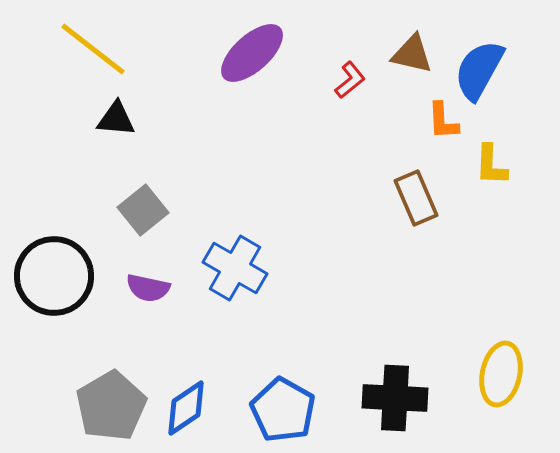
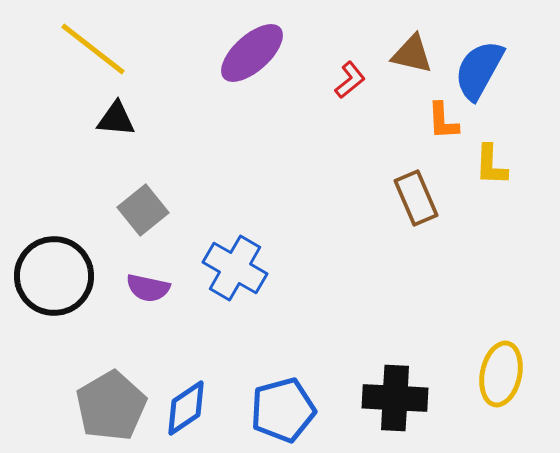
blue pentagon: rotated 28 degrees clockwise
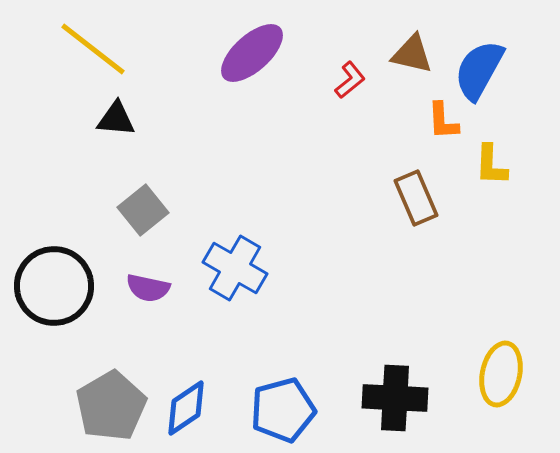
black circle: moved 10 px down
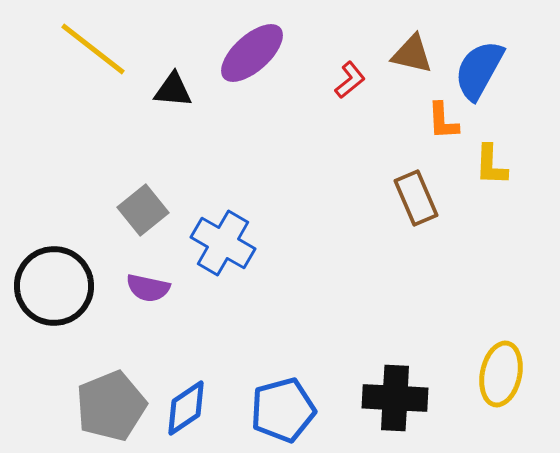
black triangle: moved 57 px right, 29 px up
blue cross: moved 12 px left, 25 px up
gray pentagon: rotated 8 degrees clockwise
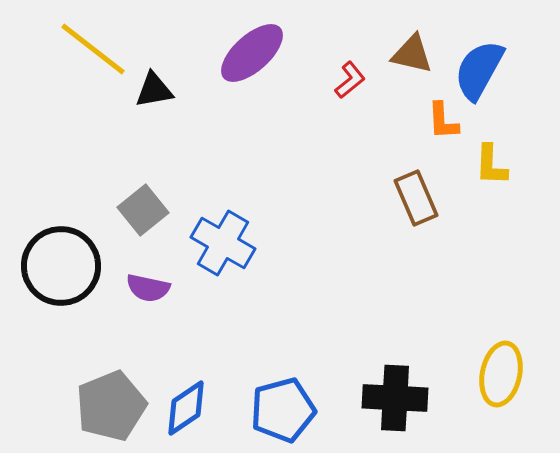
black triangle: moved 19 px left; rotated 15 degrees counterclockwise
black circle: moved 7 px right, 20 px up
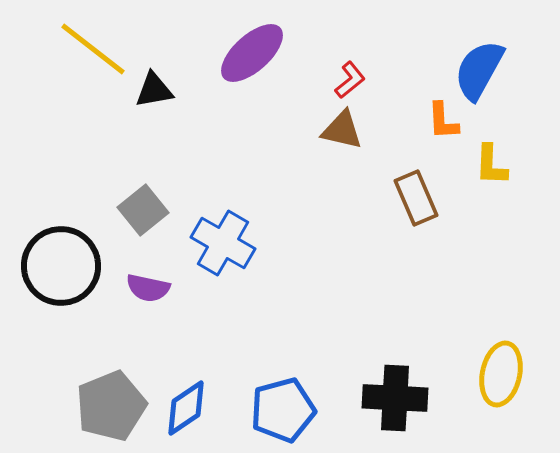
brown triangle: moved 70 px left, 76 px down
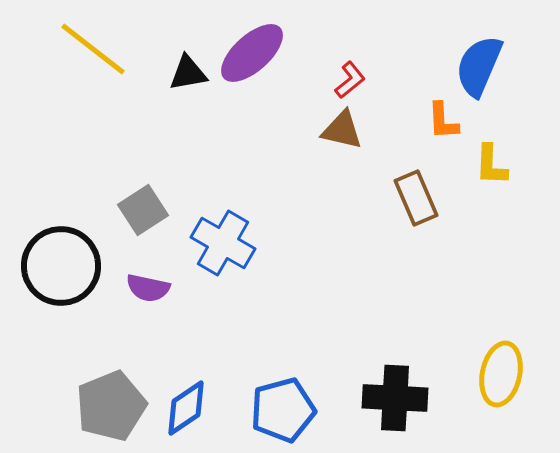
blue semicircle: moved 4 px up; rotated 6 degrees counterclockwise
black triangle: moved 34 px right, 17 px up
gray square: rotated 6 degrees clockwise
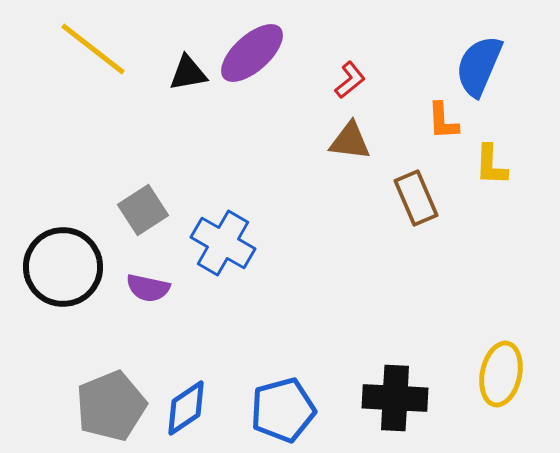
brown triangle: moved 8 px right, 11 px down; rotated 6 degrees counterclockwise
black circle: moved 2 px right, 1 px down
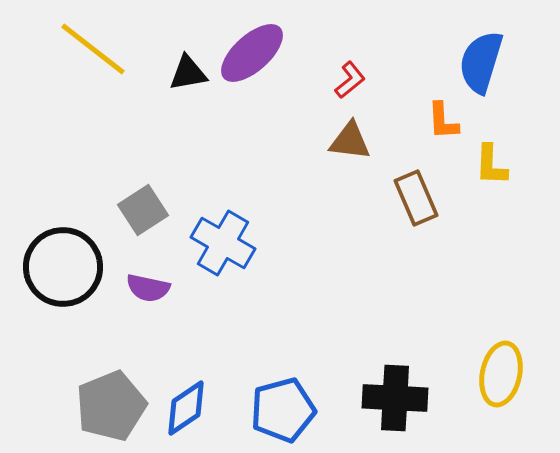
blue semicircle: moved 2 px right, 4 px up; rotated 6 degrees counterclockwise
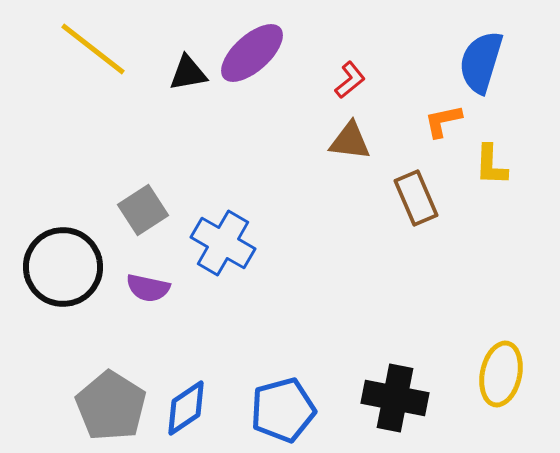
orange L-shape: rotated 81 degrees clockwise
black cross: rotated 8 degrees clockwise
gray pentagon: rotated 18 degrees counterclockwise
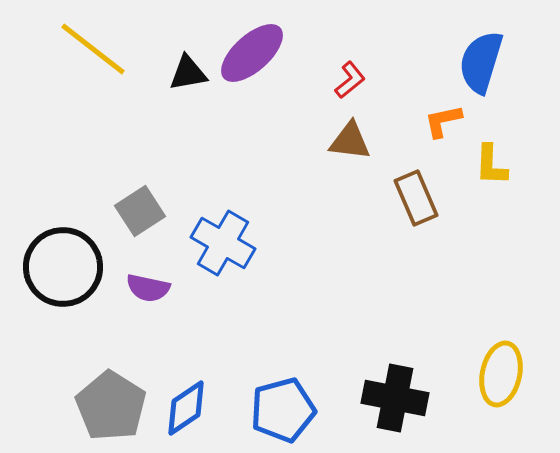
gray square: moved 3 px left, 1 px down
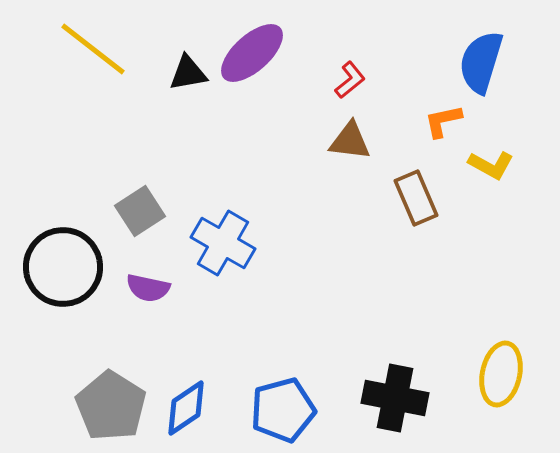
yellow L-shape: rotated 63 degrees counterclockwise
